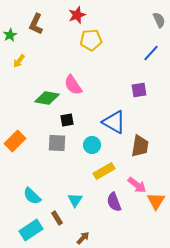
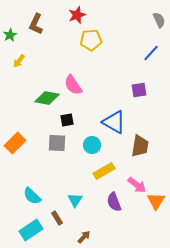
orange rectangle: moved 2 px down
brown arrow: moved 1 px right, 1 px up
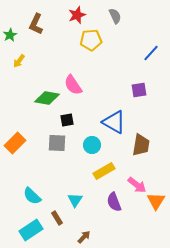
gray semicircle: moved 44 px left, 4 px up
brown trapezoid: moved 1 px right, 1 px up
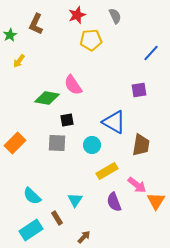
yellow rectangle: moved 3 px right
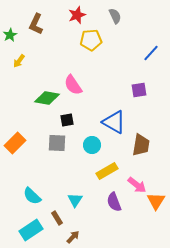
brown arrow: moved 11 px left
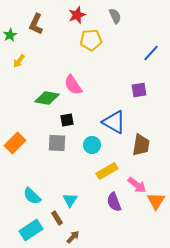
cyan triangle: moved 5 px left
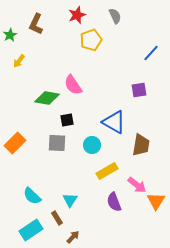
yellow pentagon: rotated 15 degrees counterclockwise
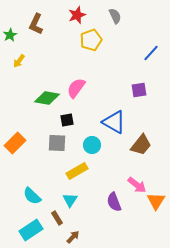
pink semicircle: moved 3 px right, 3 px down; rotated 70 degrees clockwise
brown trapezoid: rotated 30 degrees clockwise
yellow rectangle: moved 30 px left
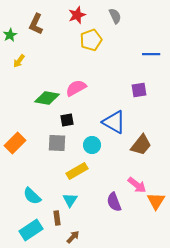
blue line: moved 1 px down; rotated 48 degrees clockwise
pink semicircle: rotated 25 degrees clockwise
brown rectangle: rotated 24 degrees clockwise
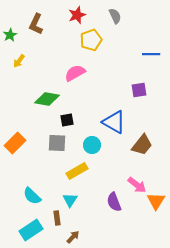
pink semicircle: moved 1 px left, 15 px up
green diamond: moved 1 px down
brown trapezoid: moved 1 px right
